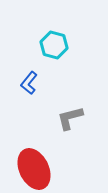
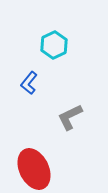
cyan hexagon: rotated 20 degrees clockwise
gray L-shape: moved 1 px up; rotated 12 degrees counterclockwise
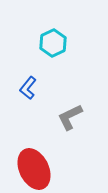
cyan hexagon: moved 1 px left, 2 px up
blue L-shape: moved 1 px left, 5 px down
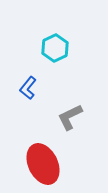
cyan hexagon: moved 2 px right, 5 px down
red ellipse: moved 9 px right, 5 px up
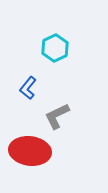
gray L-shape: moved 13 px left, 1 px up
red ellipse: moved 13 px left, 13 px up; rotated 57 degrees counterclockwise
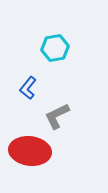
cyan hexagon: rotated 16 degrees clockwise
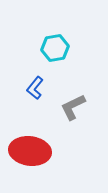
blue L-shape: moved 7 px right
gray L-shape: moved 16 px right, 9 px up
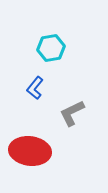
cyan hexagon: moved 4 px left
gray L-shape: moved 1 px left, 6 px down
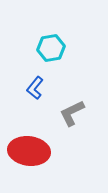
red ellipse: moved 1 px left
